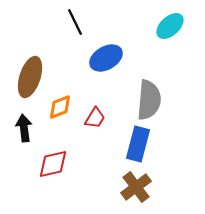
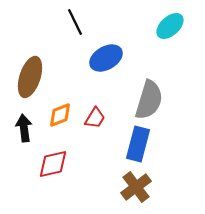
gray semicircle: rotated 12 degrees clockwise
orange diamond: moved 8 px down
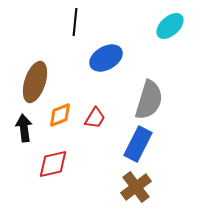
black line: rotated 32 degrees clockwise
brown ellipse: moved 5 px right, 5 px down
blue rectangle: rotated 12 degrees clockwise
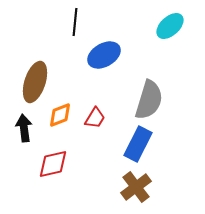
blue ellipse: moved 2 px left, 3 px up
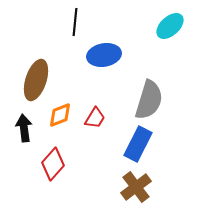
blue ellipse: rotated 20 degrees clockwise
brown ellipse: moved 1 px right, 2 px up
red diamond: rotated 36 degrees counterclockwise
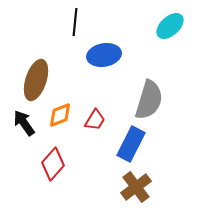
red trapezoid: moved 2 px down
black arrow: moved 5 px up; rotated 28 degrees counterclockwise
blue rectangle: moved 7 px left
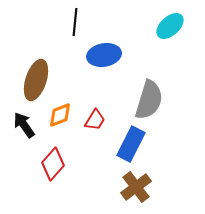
black arrow: moved 2 px down
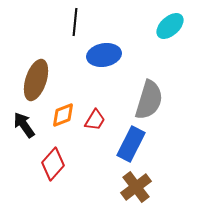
orange diamond: moved 3 px right
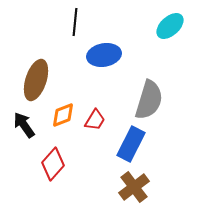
brown cross: moved 2 px left
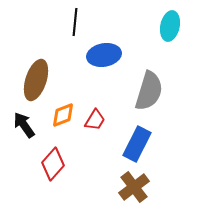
cyan ellipse: rotated 36 degrees counterclockwise
gray semicircle: moved 9 px up
blue rectangle: moved 6 px right
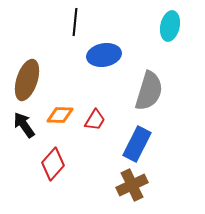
brown ellipse: moved 9 px left
orange diamond: moved 3 px left; rotated 24 degrees clockwise
brown cross: moved 2 px left, 2 px up; rotated 12 degrees clockwise
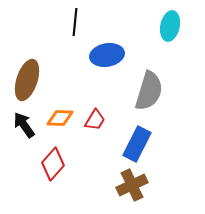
blue ellipse: moved 3 px right
orange diamond: moved 3 px down
